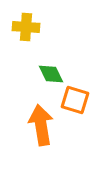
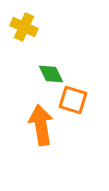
yellow cross: moved 2 px left; rotated 20 degrees clockwise
orange square: moved 2 px left
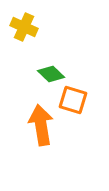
green diamond: rotated 20 degrees counterclockwise
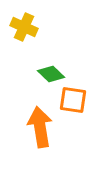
orange square: rotated 8 degrees counterclockwise
orange arrow: moved 1 px left, 2 px down
